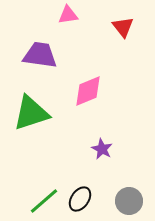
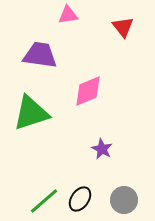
gray circle: moved 5 px left, 1 px up
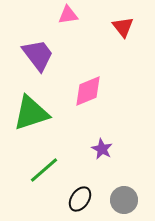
purple trapezoid: moved 2 px left; rotated 45 degrees clockwise
green line: moved 31 px up
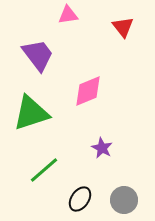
purple star: moved 1 px up
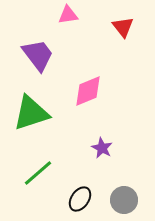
green line: moved 6 px left, 3 px down
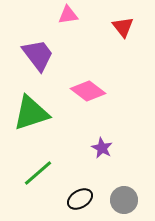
pink diamond: rotated 60 degrees clockwise
black ellipse: rotated 25 degrees clockwise
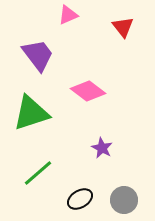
pink triangle: rotated 15 degrees counterclockwise
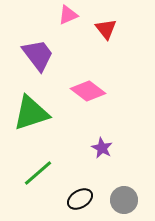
red triangle: moved 17 px left, 2 px down
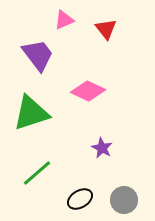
pink triangle: moved 4 px left, 5 px down
pink diamond: rotated 12 degrees counterclockwise
green line: moved 1 px left
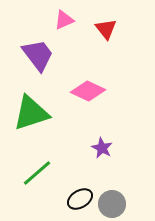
gray circle: moved 12 px left, 4 px down
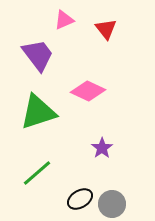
green triangle: moved 7 px right, 1 px up
purple star: rotated 10 degrees clockwise
